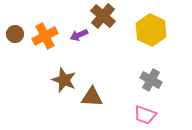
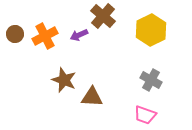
yellow hexagon: rotated 8 degrees clockwise
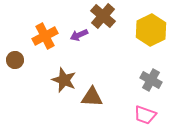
brown circle: moved 26 px down
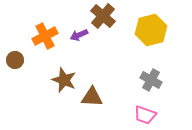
yellow hexagon: rotated 12 degrees clockwise
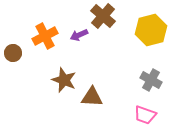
brown circle: moved 2 px left, 7 px up
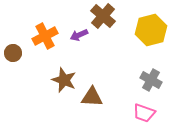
pink trapezoid: moved 1 px left, 2 px up
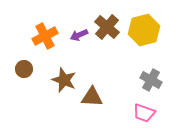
brown cross: moved 4 px right, 11 px down
yellow hexagon: moved 7 px left
brown circle: moved 11 px right, 16 px down
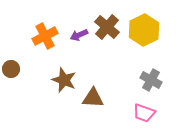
yellow hexagon: rotated 12 degrees counterclockwise
brown circle: moved 13 px left
brown triangle: moved 1 px right, 1 px down
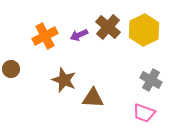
brown cross: moved 1 px right
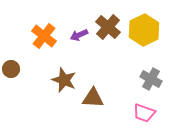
orange cross: moved 1 px left; rotated 25 degrees counterclockwise
gray cross: moved 1 px up
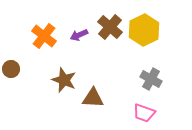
brown cross: moved 2 px right
